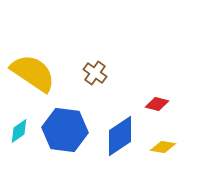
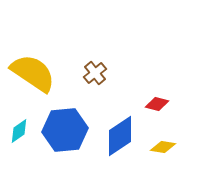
brown cross: rotated 15 degrees clockwise
blue hexagon: rotated 12 degrees counterclockwise
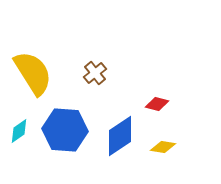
yellow semicircle: rotated 24 degrees clockwise
blue hexagon: rotated 9 degrees clockwise
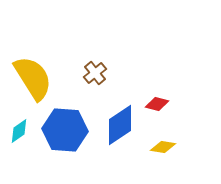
yellow semicircle: moved 5 px down
blue diamond: moved 11 px up
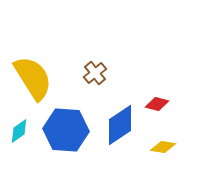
blue hexagon: moved 1 px right
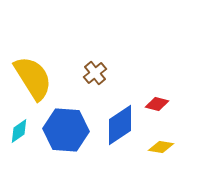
yellow diamond: moved 2 px left
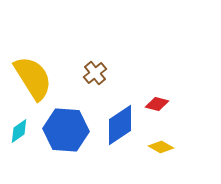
yellow diamond: rotated 20 degrees clockwise
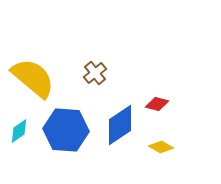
yellow semicircle: rotated 18 degrees counterclockwise
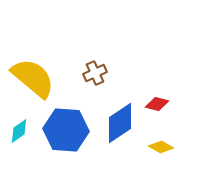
brown cross: rotated 15 degrees clockwise
blue diamond: moved 2 px up
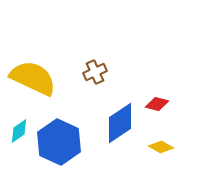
brown cross: moved 1 px up
yellow semicircle: rotated 15 degrees counterclockwise
blue hexagon: moved 7 px left, 12 px down; rotated 21 degrees clockwise
